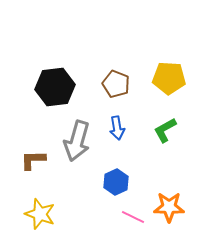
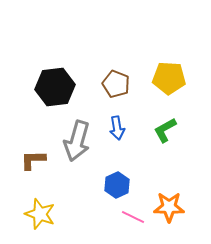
blue hexagon: moved 1 px right, 3 px down
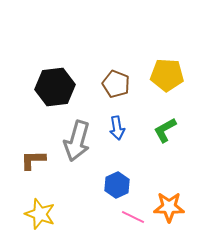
yellow pentagon: moved 2 px left, 3 px up
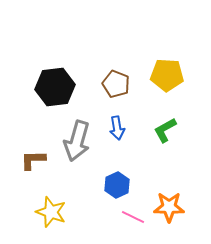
yellow star: moved 11 px right, 2 px up
